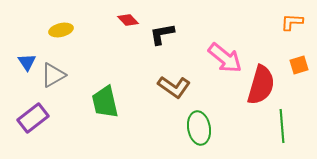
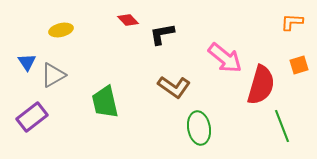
purple rectangle: moved 1 px left, 1 px up
green line: rotated 16 degrees counterclockwise
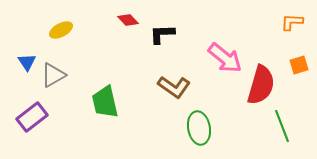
yellow ellipse: rotated 15 degrees counterclockwise
black L-shape: rotated 8 degrees clockwise
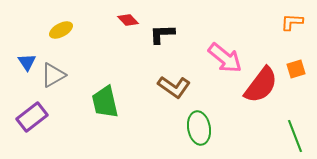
orange square: moved 3 px left, 4 px down
red semicircle: rotated 21 degrees clockwise
green line: moved 13 px right, 10 px down
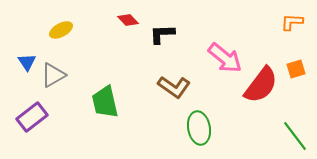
green line: rotated 16 degrees counterclockwise
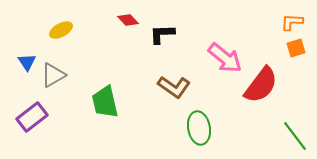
orange square: moved 21 px up
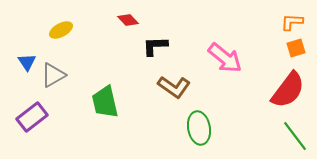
black L-shape: moved 7 px left, 12 px down
red semicircle: moved 27 px right, 5 px down
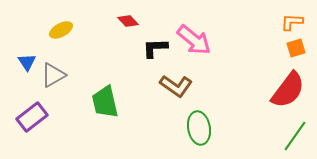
red diamond: moved 1 px down
black L-shape: moved 2 px down
pink arrow: moved 31 px left, 18 px up
brown L-shape: moved 2 px right, 1 px up
green line: rotated 72 degrees clockwise
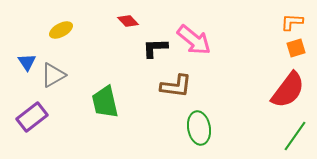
brown L-shape: rotated 28 degrees counterclockwise
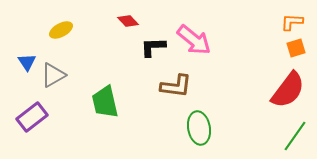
black L-shape: moved 2 px left, 1 px up
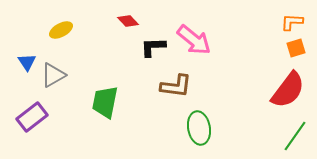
green trapezoid: rotated 24 degrees clockwise
